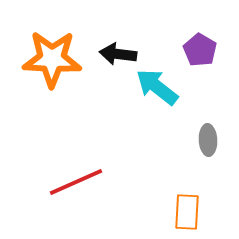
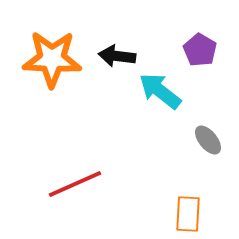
black arrow: moved 1 px left, 2 px down
cyan arrow: moved 3 px right, 4 px down
gray ellipse: rotated 36 degrees counterclockwise
red line: moved 1 px left, 2 px down
orange rectangle: moved 1 px right, 2 px down
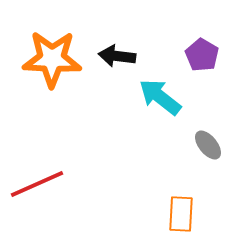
purple pentagon: moved 2 px right, 5 px down
cyan arrow: moved 6 px down
gray ellipse: moved 5 px down
red line: moved 38 px left
orange rectangle: moved 7 px left
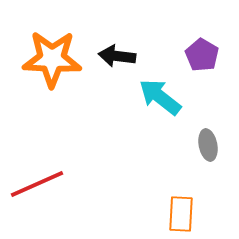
gray ellipse: rotated 28 degrees clockwise
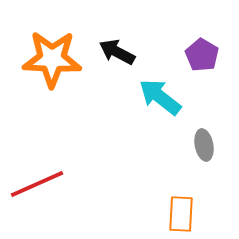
black arrow: moved 4 px up; rotated 21 degrees clockwise
gray ellipse: moved 4 px left
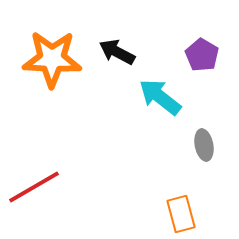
red line: moved 3 px left, 3 px down; rotated 6 degrees counterclockwise
orange rectangle: rotated 18 degrees counterclockwise
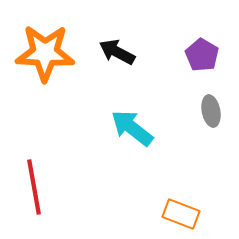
orange star: moved 7 px left, 6 px up
cyan arrow: moved 28 px left, 31 px down
gray ellipse: moved 7 px right, 34 px up
red line: rotated 70 degrees counterclockwise
orange rectangle: rotated 54 degrees counterclockwise
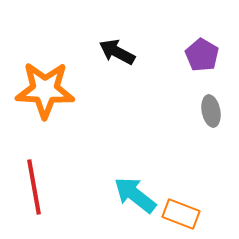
orange star: moved 37 px down
cyan arrow: moved 3 px right, 67 px down
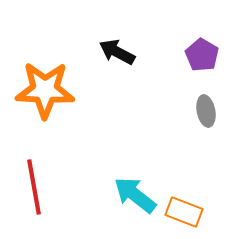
gray ellipse: moved 5 px left
orange rectangle: moved 3 px right, 2 px up
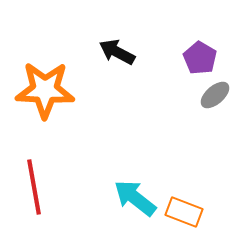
purple pentagon: moved 2 px left, 3 px down
gray ellipse: moved 9 px right, 16 px up; rotated 60 degrees clockwise
cyan arrow: moved 3 px down
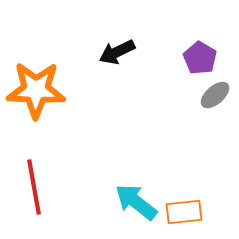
black arrow: rotated 54 degrees counterclockwise
orange star: moved 9 px left
cyan arrow: moved 1 px right, 4 px down
orange rectangle: rotated 27 degrees counterclockwise
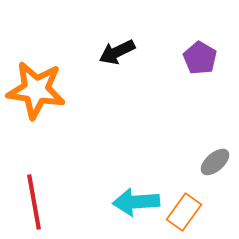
orange star: rotated 6 degrees clockwise
gray ellipse: moved 67 px down
red line: moved 15 px down
cyan arrow: rotated 42 degrees counterclockwise
orange rectangle: rotated 48 degrees counterclockwise
